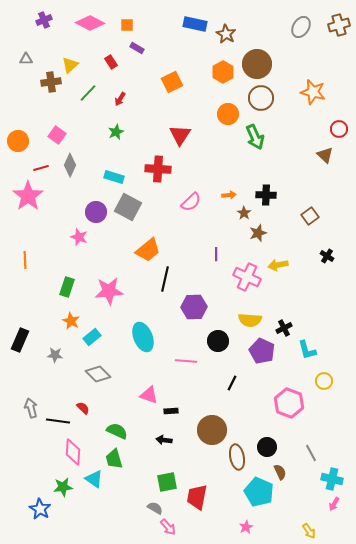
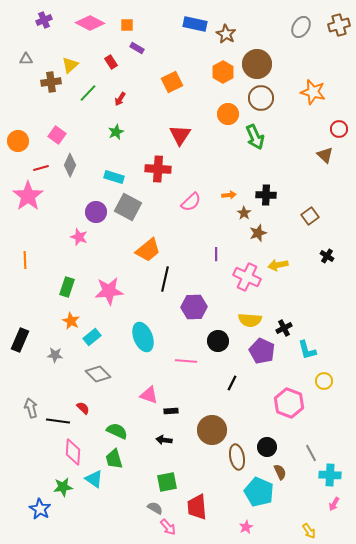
cyan cross at (332, 479): moved 2 px left, 4 px up; rotated 10 degrees counterclockwise
red trapezoid at (197, 497): moved 10 px down; rotated 16 degrees counterclockwise
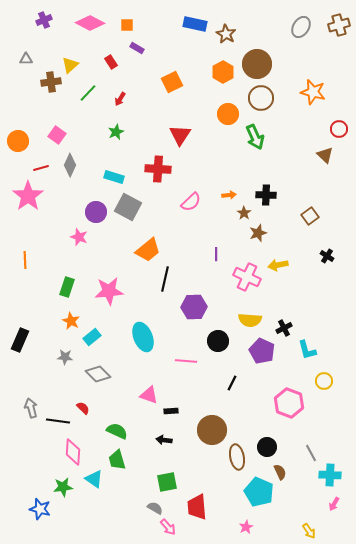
gray star at (55, 355): moved 10 px right, 2 px down
green trapezoid at (114, 459): moved 3 px right, 1 px down
blue star at (40, 509): rotated 15 degrees counterclockwise
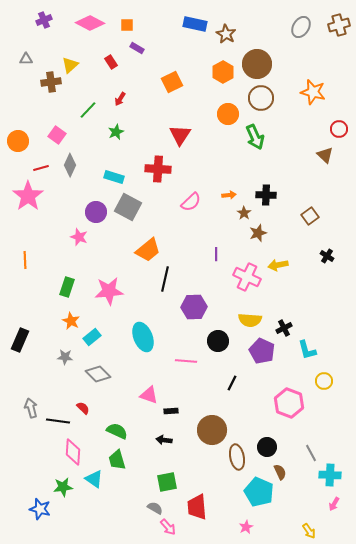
green line at (88, 93): moved 17 px down
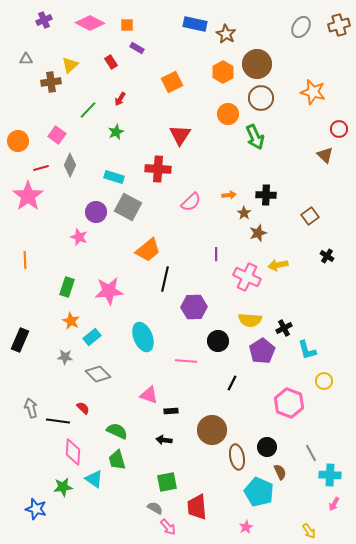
purple pentagon at (262, 351): rotated 15 degrees clockwise
blue star at (40, 509): moved 4 px left
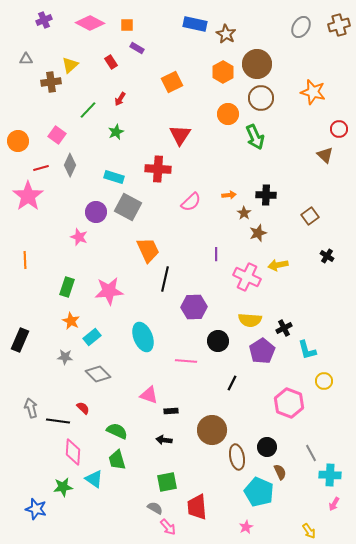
orange trapezoid at (148, 250): rotated 76 degrees counterclockwise
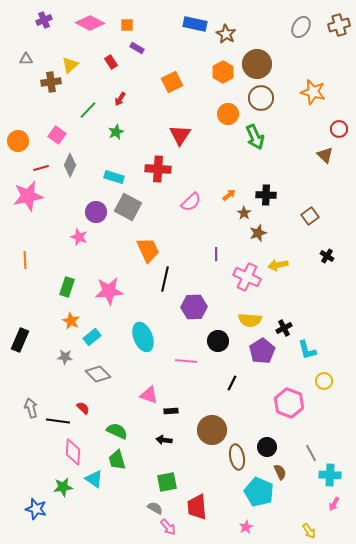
orange arrow at (229, 195): rotated 32 degrees counterclockwise
pink star at (28, 196): rotated 24 degrees clockwise
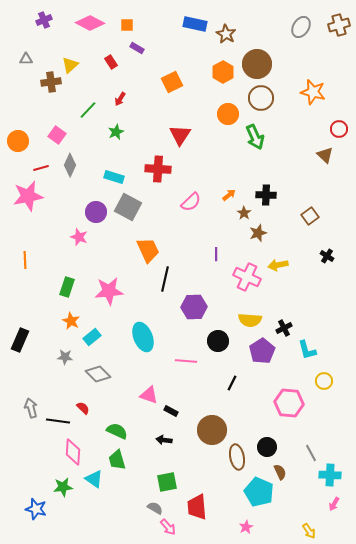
pink hexagon at (289, 403): rotated 16 degrees counterclockwise
black rectangle at (171, 411): rotated 32 degrees clockwise
